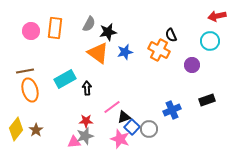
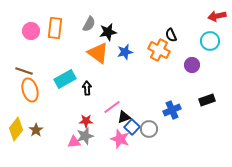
brown line: moved 1 px left; rotated 30 degrees clockwise
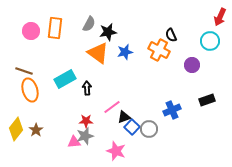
red arrow: moved 3 px right, 1 px down; rotated 54 degrees counterclockwise
pink star: moved 4 px left, 12 px down
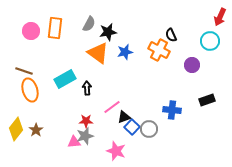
blue cross: rotated 30 degrees clockwise
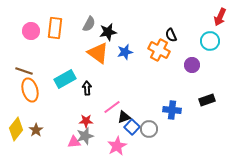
pink star: moved 1 px right, 5 px up; rotated 24 degrees clockwise
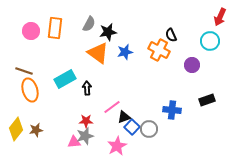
brown star: rotated 24 degrees clockwise
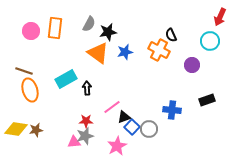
cyan rectangle: moved 1 px right
yellow diamond: rotated 60 degrees clockwise
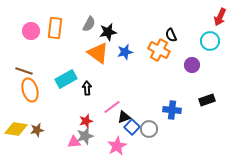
red star: rotated 16 degrees counterclockwise
brown star: moved 1 px right
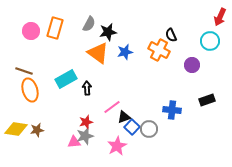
orange rectangle: rotated 10 degrees clockwise
red star: moved 1 px down
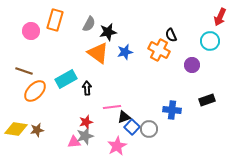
orange rectangle: moved 8 px up
orange ellipse: moved 5 px right, 1 px down; rotated 60 degrees clockwise
pink line: rotated 30 degrees clockwise
